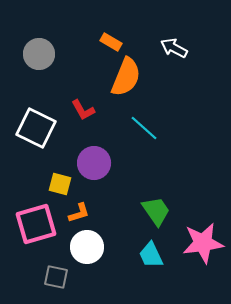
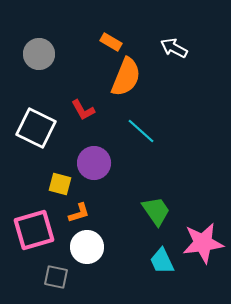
cyan line: moved 3 px left, 3 px down
pink square: moved 2 px left, 6 px down
cyan trapezoid: moved 11 px right, 6 px down
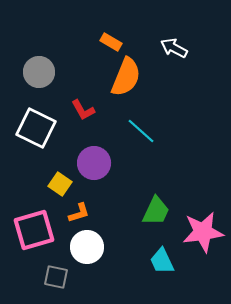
gray circle: moved 18 px down
yellow square: rotated 20 degrees clockwise
green trapezoid: rotated 60 degrees clockwise
pink star: moved 11 px up
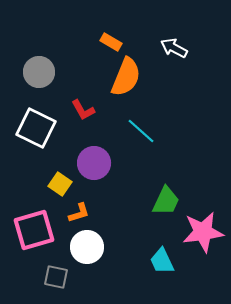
green trapezoid: moved 10 px right, 10 px up
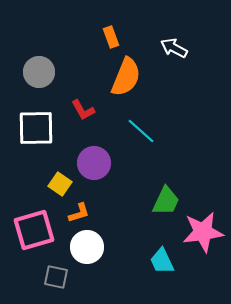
orange rectangle: moved 5 px up; rotated 40 degrees clockwise
white square: rotated 27 degrees counterclockwise
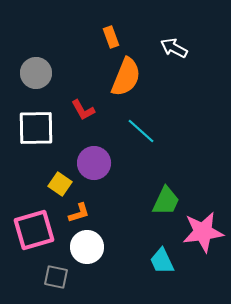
gray circle: moved 3 px left, 1 px down
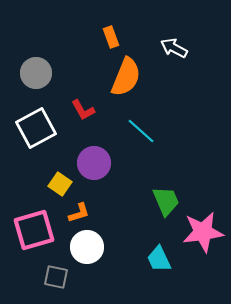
white square: rotated 27 degrees counterclockwise
green trapezoid: rotated 48 degrees counterclockwise
cyan trapezoid: moved 3 px left, 2 px up
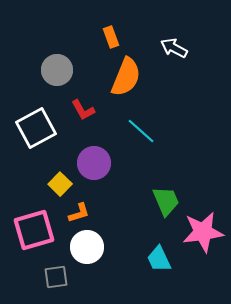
gray circle: moved 21 px right, 3 px up
yellow square: rotated 10 degrees clockwise
gray square: rotated 20 degrees counterclockwise
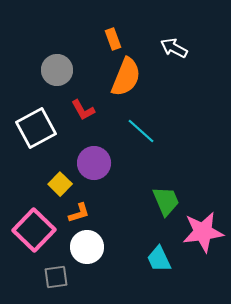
orange rectangle: moved 2 px right, 2 px down
pink square: rotated 30 degrees counterclockwise
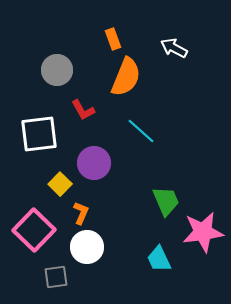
white square: moved 3 px right, 6 px down; rotated 21 degrees clockwise
orange L-shape: moved 2 px right; rotated 50 degrees counterclockwise
